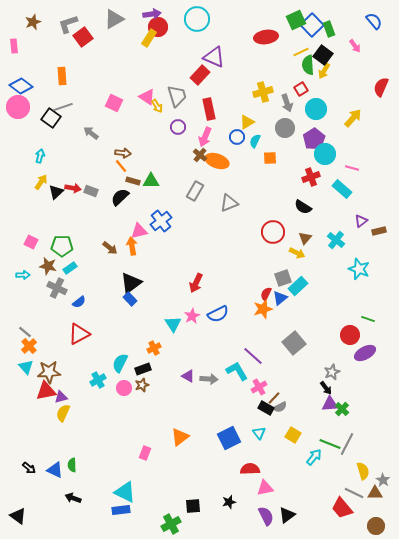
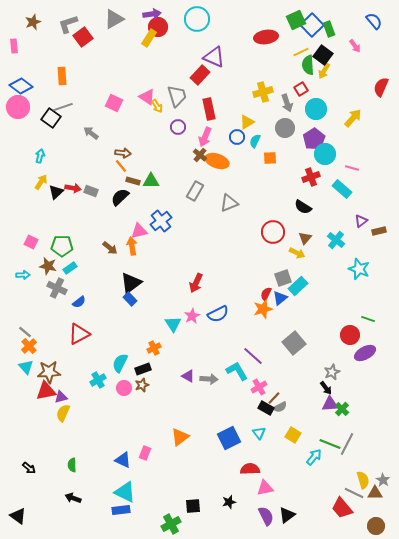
blue triangle at (55, 470): moved 68 px right, 10 px up
yellow semicircle at (363, 471): moved 9 px down
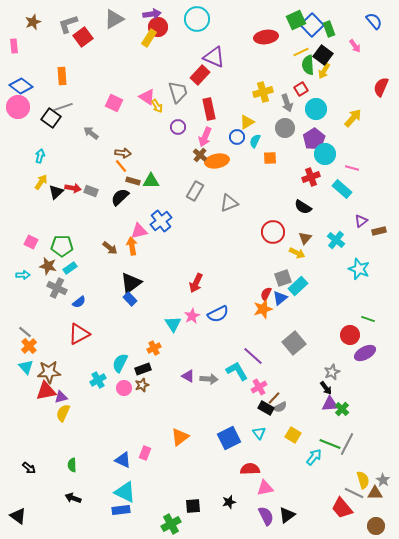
gray trapezoid at (177, 96): moved 1 px right, 4 px up
orange ellipse at (217, 161): rotated 30 degrees counterclockwise
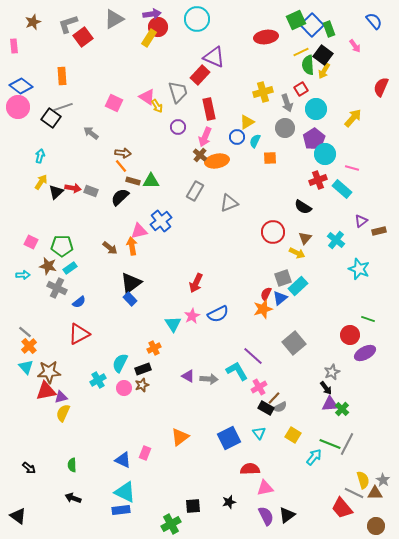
red cross at (311, 177): moved 7 px right, 3 px down
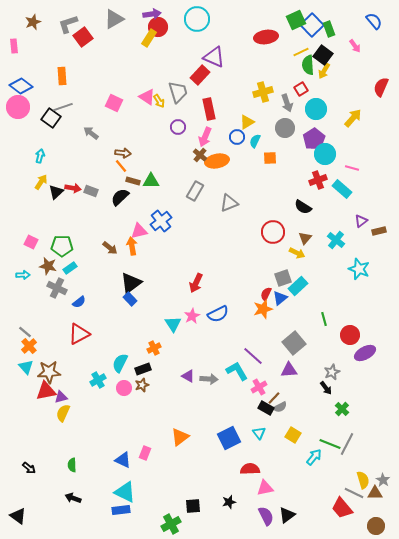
yellow arrow at (157, 106): moved 2 px right, 5 px up
green line at (368, 319): moved 44 px left; rotated 56 degrees clockwise
purple triangle at (330, 404): moved 41 px left, 34 px up
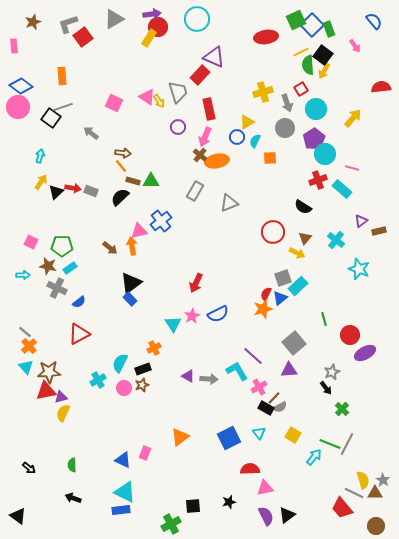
red semicircle at (381, 87): rotated 60 degrees clockwise
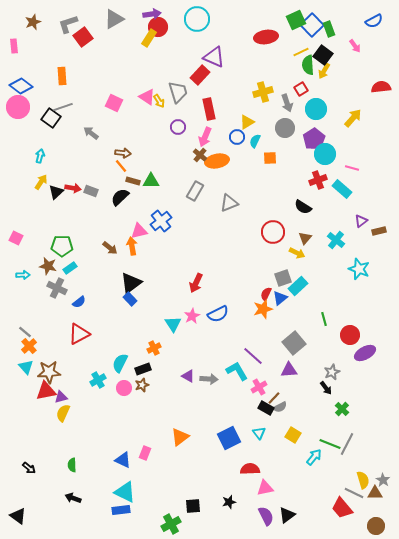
blue semicircle at (374, 21): rotated 102 degrees clockwise
pink square at (31, 242): moved 15 px left, 4 px up
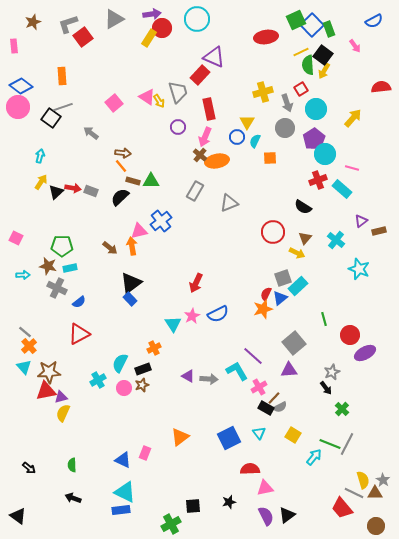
red circle at (158, 27): moved 4 px right, 1 px down
pink square at (114, 103): rotated 24 degrees clockwise
yellow triangle at (247, 122): rotated 28 degrees counterclockwise
cyan rectangle at (70, 268): rotated 24 degrees clockwise
cyan triangle at (26, 367): moved 2 px left
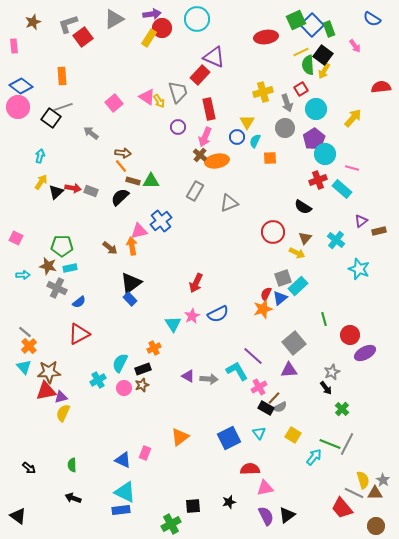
blue semicircle at (374, 21): moved 2 px left, 2 px up; rotated 60 degrees clockwise
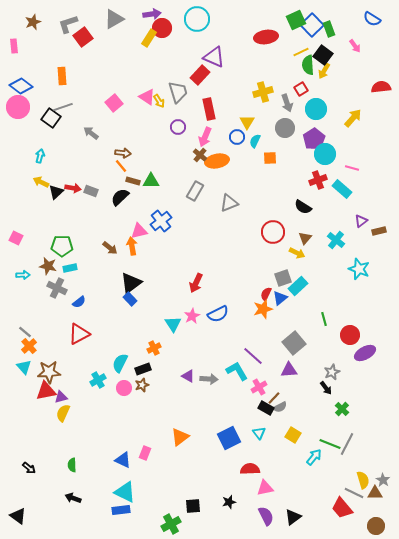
yellow arrow at (41, 182): rotated 98 degrees counterclockwise
black triangle at (287, 515): moved 6 px right, 2 px down
